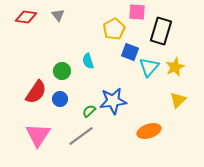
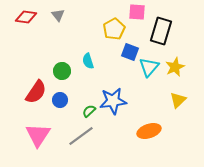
blue circle: moved 1 px down
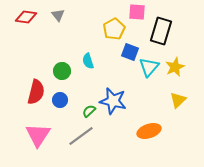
red semicircle: rotated 20 degrees counterclockwise
blue star: rotated 20 degrees clockwise
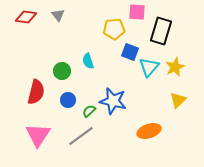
yellow pentagon: rotated 25 degrees clockwise
blue circle: moved 8 px right
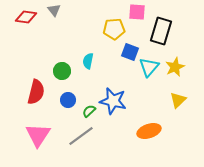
gray triangle: moved 4 px left, 5 px up
cyan semicircle: rotated 28 degrees clockwise
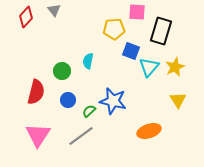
red diamond: rotated 55 degrees counterclockwise
blue square: moved 1 px right, 1 px up
yellow triangle: rotated 18 degrees counterclockwise
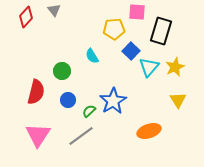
blue square: rotated 24 degrees clockwise
cyan semicircle: moved 4 px right, 5 px up; rotated 42 degrees counterclockwise
blue star: rotated 28 degrees clockwise
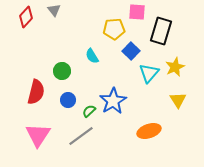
cyan triangle: moved 6 px down
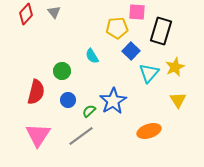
gray triangle: moved 2 px down
red diamond: moved 3 px up
yellow pentagon: moved 3 px right, 1 px up
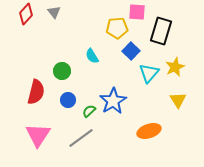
gray line: moved 2 px down
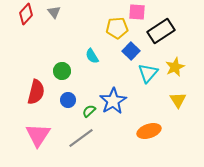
black rectangle: rotated 40 degrees clockwise
cyan triangle: moved 1 px left
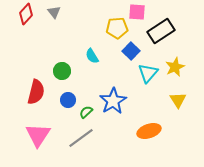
green semicircle: moved 3 px left, 1 px down
